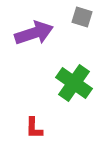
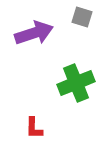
green cross: moved 2 px right; rotated 33 degrees clockwise
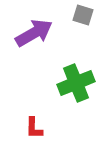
gray square: moved 1 px right, 2 px up
purple arrow: rotated 12 degrees counterclockwise
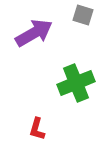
red L-shape: moved 3 px right, 1 px down; rotated 15 degrees clockwise
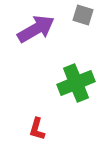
purple arrow: moved 2 px right, 4 px up
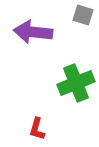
purple arrow: moved 3 px left, 3 px down; rotated 144 degrees counterclockwise
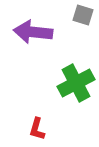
green cross: rotated 6 degrees counterclockwise
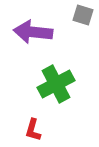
green cross: moved 20 px left, 1 px down
red L-shape: moved 4 px left, 1 px down
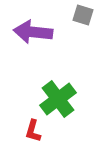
green cross: moved 2 px right, 15 px down; rotated 9 degrees counterclockwise
red L-shape: moved 1 px down
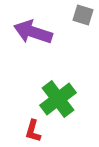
purple arrow: rotated 12 degrees clockwise
